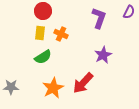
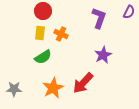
gray star: moved 3 px right, 2 px down
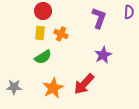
purple semicircle: rotated 24 degrees counterclockwise
red arrow: moved 1 px right, 1 px down
gray star: moved 2 px up
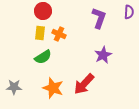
orange cross: moved 2 px left
orange star: rotated 25 degrees counterclockwise
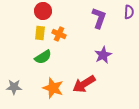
red arrow: rotated 15 degrees clockwise
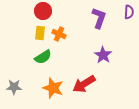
purple star: rotated 12 degrees counterclockwise
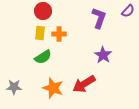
purple semicircle: moved 1 px left, 1 px up; rotated 40 degrees clockwise
orange cross: rotated 24 degrees counterclockwise
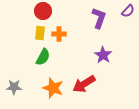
green semicircle: rotated 30 degrees counterclockwise
